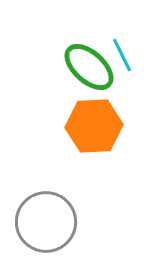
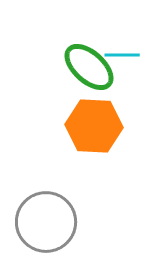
cyan line: rotated 64 degrees counterclockwise
orange hexagon: rotated 6 degrees clockwise
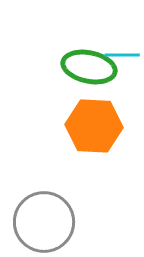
green ellipse: rotated 30 degrees counterclockwise
gray circle: moved 2 px left
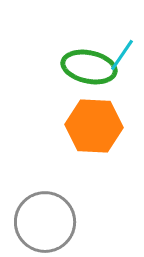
cyan line: rotated 56 degrees counterclockwise
gray circle: moved 1 px right
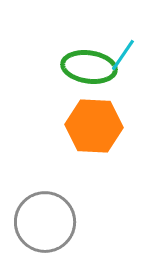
cyan line: moved 1 px right
green ellipse: rotated 4 degrees counterclockwise
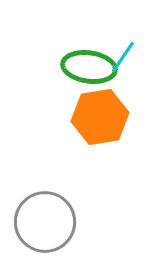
cyan line: moved 2 px down
orange hexagon: moved 6 px right, 9 px up; rotated 12 degrees counterclockwise
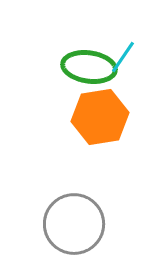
gray circle: moved 29 px right, 2 px down
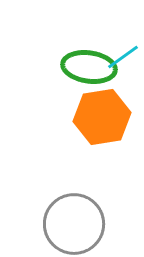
cyan line: rotated 20 degrees clockwise
orange hexagon: moved 2 px right
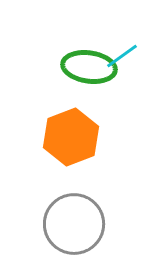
cyan line: moved 1 px left, 1 px up
orange hexagon: moved 31 px left, 20 px down; rotated 12 degrees counterclockwise
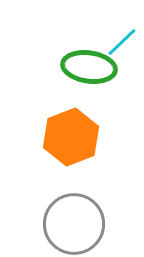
cyan line: moved 14 px up; rotated 8 degrees counterclockwise
